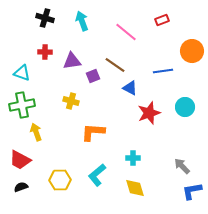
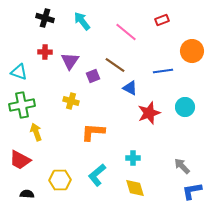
cyan arrow: rotated 18 degrees counterclockwise
purple triangle: moved 2 px left; rotated 48 degrees counterclockwise
cyan triangle: moved 3 px left, 1 px up
black semicircle: moved 6 px right, 7 px down; rotated 24 degrees clockwise
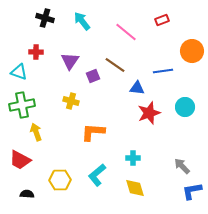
red cross: moved 9 px left
blue triangle: moved 7 px right; rotated 21 degrees counterclockwise
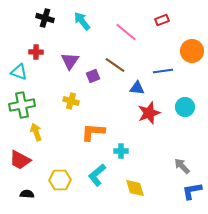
cyan cross: moved 12 px left, 7 px up
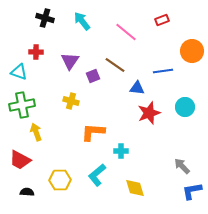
black semicircle: moved 2 px up
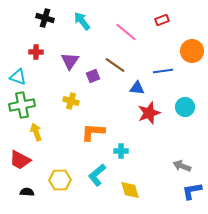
cyan triangle: moved 1 px left, 5 px down
gray arrow: rotated 24 degrees counterclockwise
yellow diamond: moved 5 px left, 2 px down
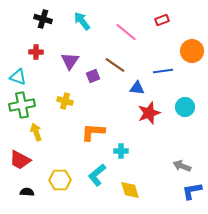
black cross: moved 2 px left, 1 px down
yellow cross: moved 6 px left
